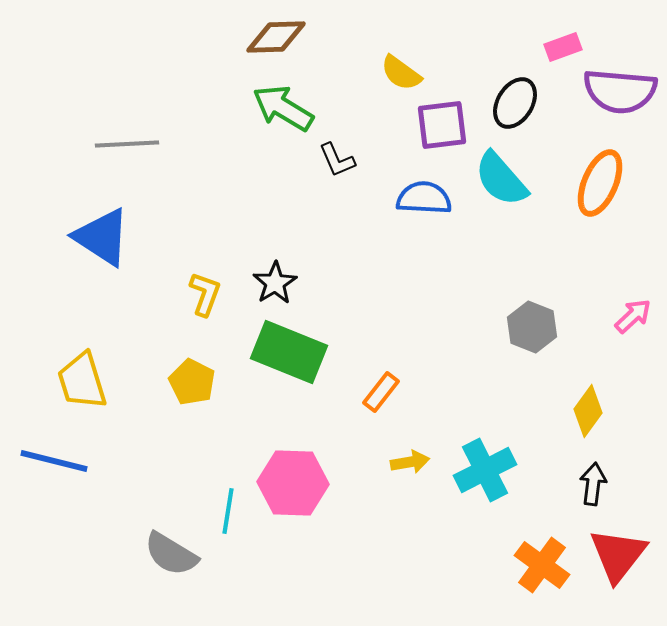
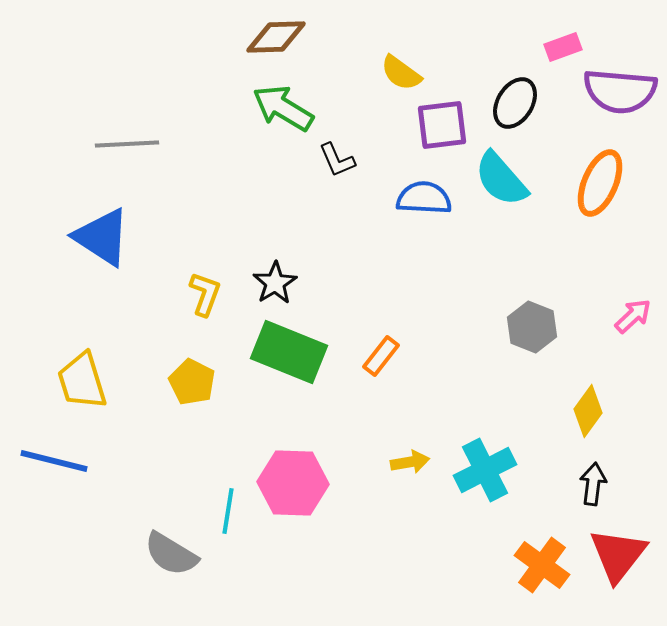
orange rectangle: moved 36 px up
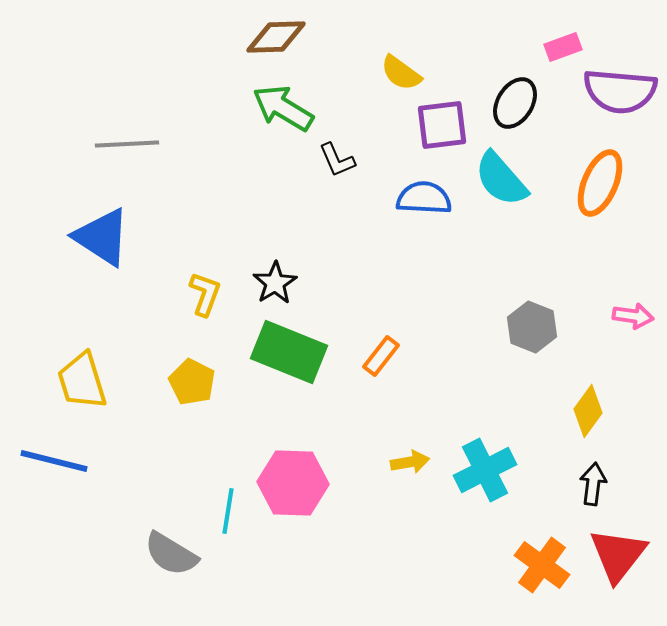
pink arrow: rotated 51 degrees clockwise
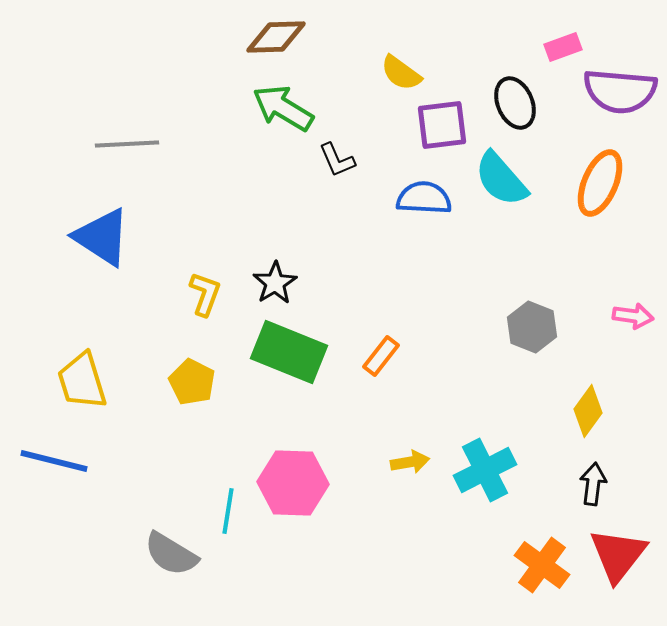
black ellipse: rotated 54 degrees counterclockwise
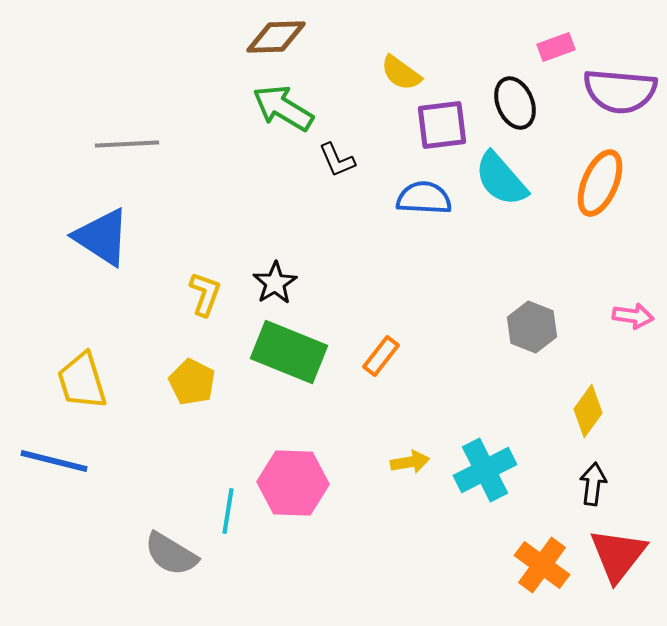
pink rectangle: moved 7 px left
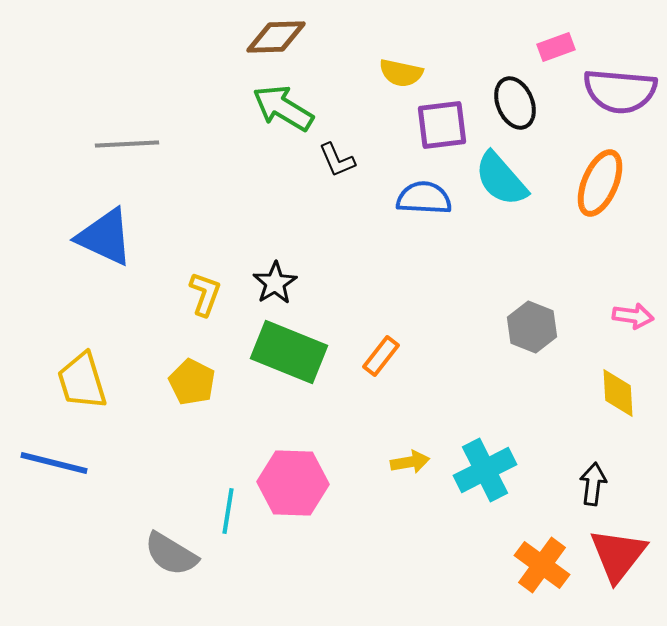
yellow semicircle: rotated 24 degrees counterclockwise
blue triangle: moved 3 px right; rotated 8 degrees counterclockwise
yellow diamond: moved 30 px right, 18 px up; rotated 39 degrees counterclockwise
blue line: moved 2 px down
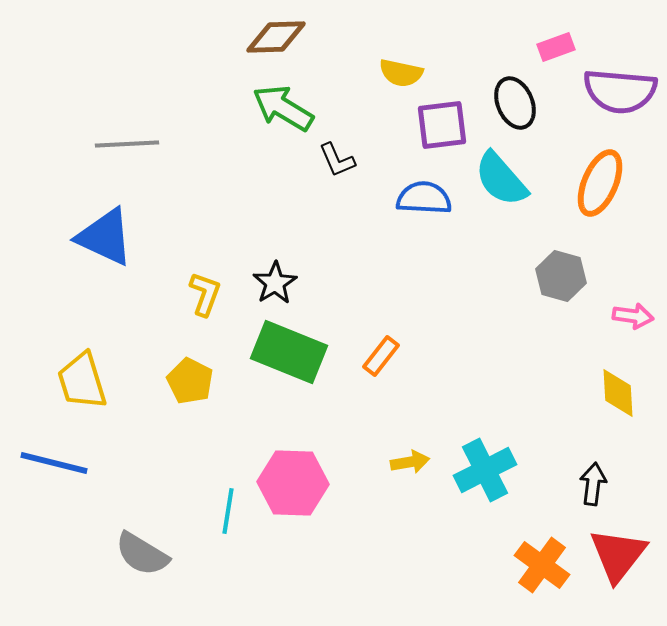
gray hexagon: moved 29 px right, 51 px up; rotated 6 degrees counterclockwise
yellow pentagon: moved 2 px left, 1 px up
gray semicircle: moved 29 px left
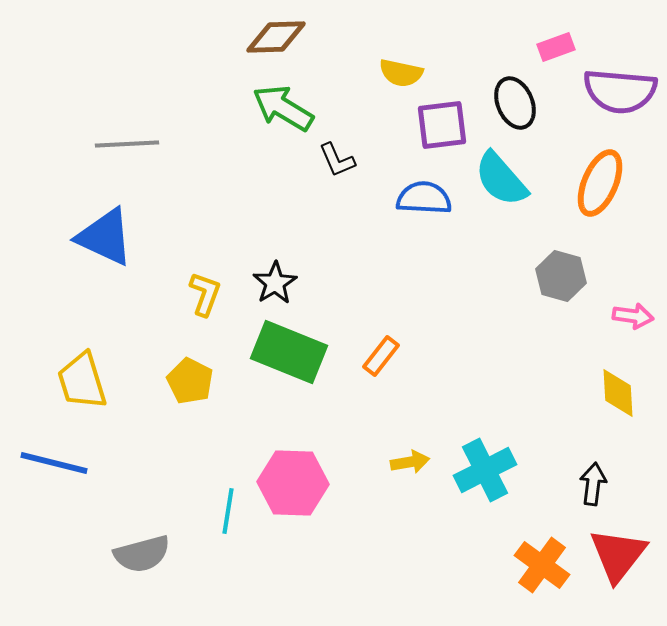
gray semicircle: rotated 46 degrees counterclockwise
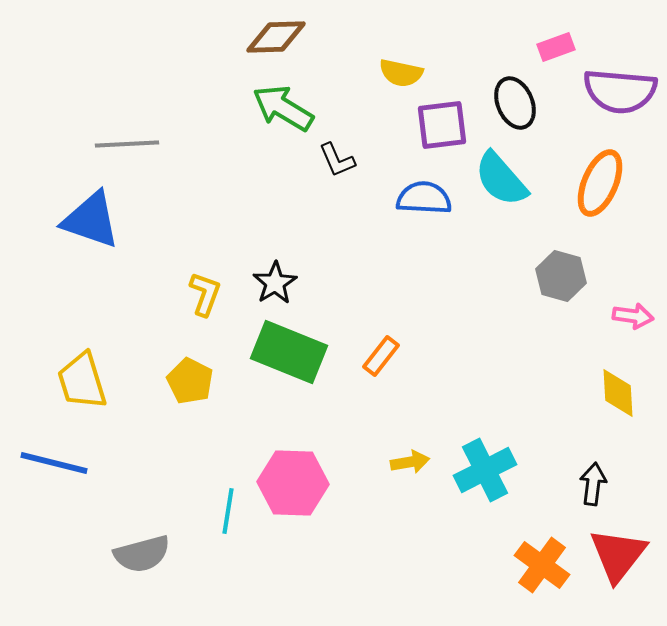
blue triangle: moved 14 px left, 17 px up; rotated 6 degrees counterclockwise
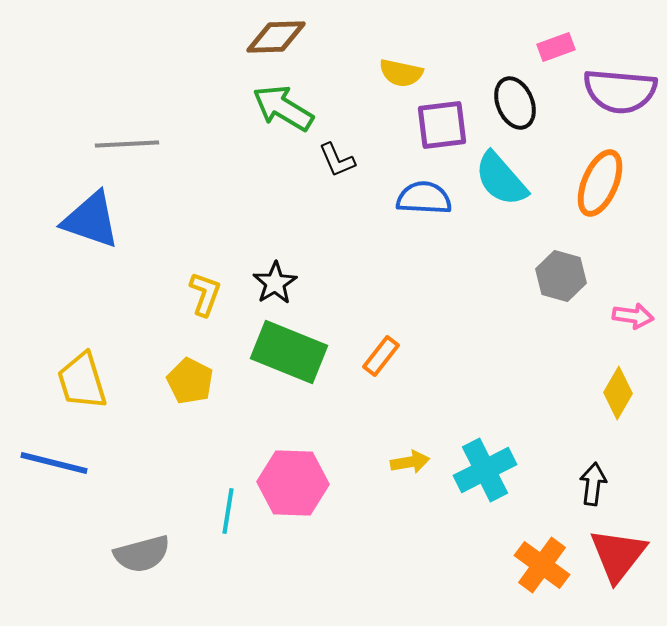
yellow diamond: rotated 33 degrees clockwise
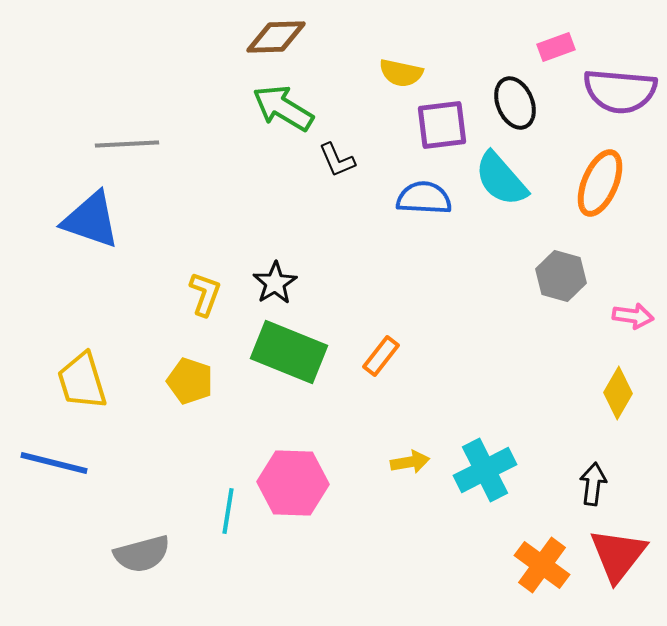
yellow pentagon: rotated 9 degrees counterclockwise
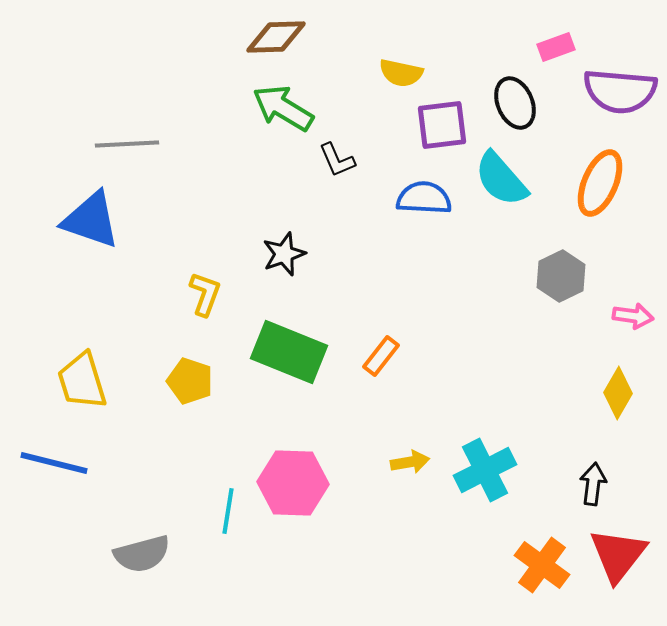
gray hexagon: rotated 18 degrees clockwise
black star: moved 9 px right, 29 px up; rotated 12 degrees clockwise
